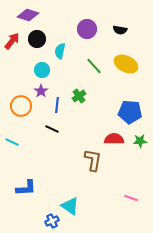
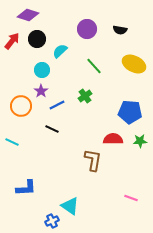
cyan semicircle: rotated 35 degrees clockwise
yellow ellipse: moved 8 px right
green cross: moved 6 px right
blue line: rotated 56 degrees clockwise
red semicircle: moved 1 px left
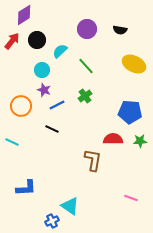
purple diamond: moved 4 px left; rotated 50 degrees counterclockwise
black circle: moved 1 px down
green line: moved 8 px left
purple star: moved 3 px right, 1 px up; rotated 16 degrees counterclockwise
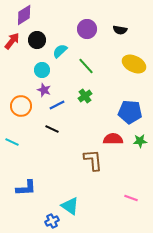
brown L-shape: rotated 15 degrees counterclockwise
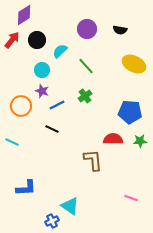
red arrow: moved 1 px up
purple star: moved 2 px left, 1 px down
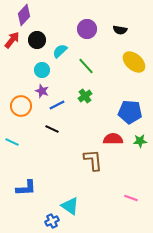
purple diamond: rotated 15 degrees counterclockwise
yellow ellipse: moved 2 px up; rotated 15 degrees clockwise
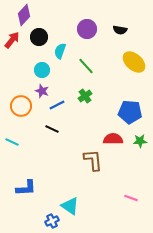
black circle: moved 2 px right, 3 px up
cyan semicircle: rotated 28 degrees counterclockwise
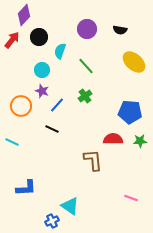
blue line: rotated 21 degrees counterclockwise
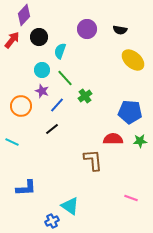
yellow ellipse: moved 1 px left, 2 px up
green line: moved 21 px left, 12 px down
black line: rotated 64 degrees counterclockwise
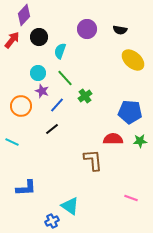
cyan circle: moved 4 px left, 3 px down
